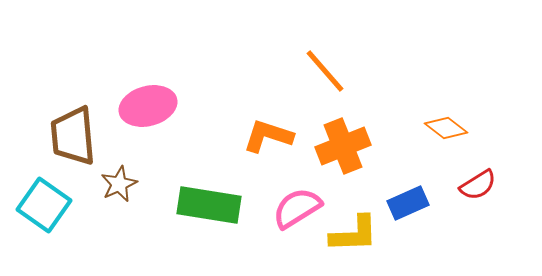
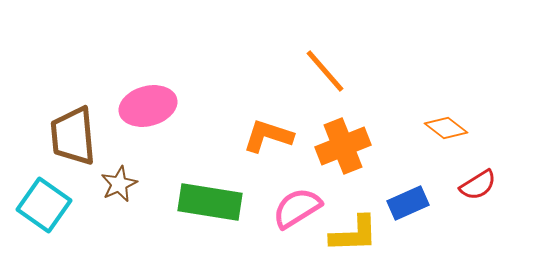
green rectangle: moved 1 px right, 3 px up
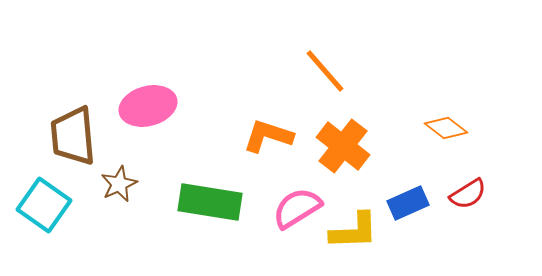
orange cross: rotated 30 degrees counterclockwise
red semicircle: moved 10 px left, 9 px down
yellow L-shape: moved 3 px up
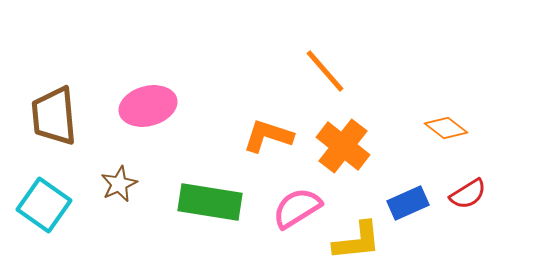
brown trapezoid: moved 19 px left, 20 px up
yellow L-shape: moved 3 px right, 10 px down; rotated 4 degrees counterclockwise
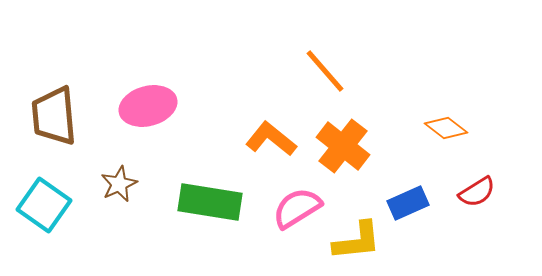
orange L-shape: moved 3 px right, 3 px down; rotated 21 degrees clockwise
red semicircle: moved 9 px right, 2 px up
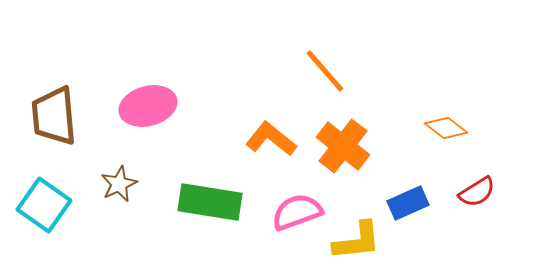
pink semicircle: moved 4 px down; rotated 12 degrees clockwise
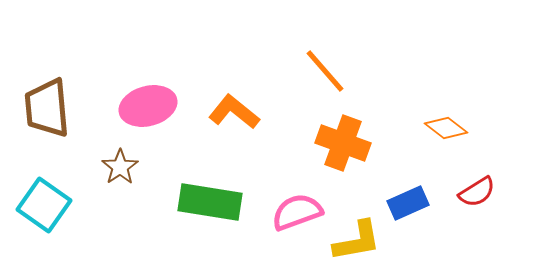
brown trapezoid: moved 7 px left, 8 px up
orange L-shape: moved 37 px left, 27 px up
orange cross: moved 3 px up; rotated 18 degrees counterclockwise
brown star: moved 1 px right, 17 px up; rotated 9 degrees counterclockwise
yellow L-shape: rotated 4 degrees counterclockwise
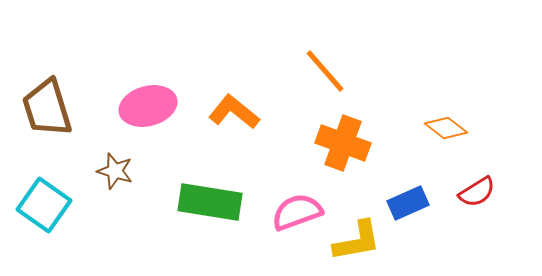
brown trapezoid: rotated 12 degrees counterclockwise
brown star: moved 5 px left, 4 px down; rotated 21 degrees counterclockwise
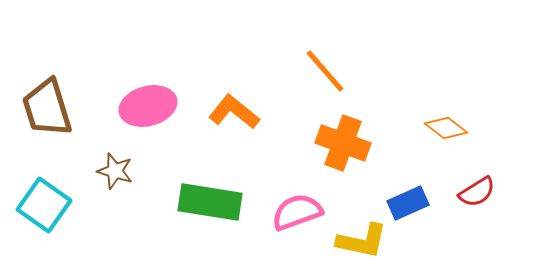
yellow L-shape: moved 5 px right; rotated 22 degrees clockwise
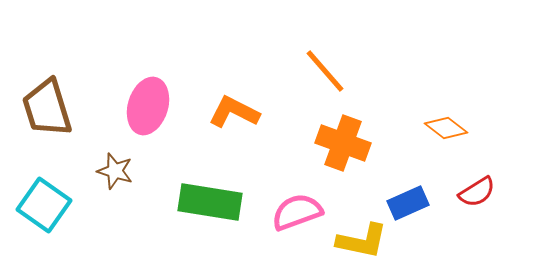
pink ellipse: rotated 58 degrees counterclockwise
orange L-shape: rotated 12 degrees counterclockwise
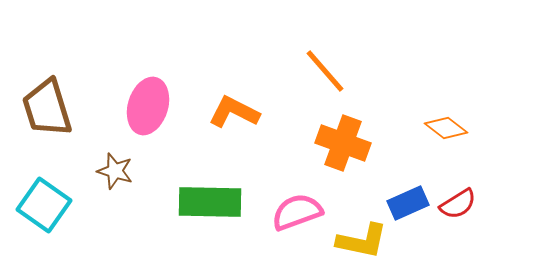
red semicircle: moved 19 px left, 12 px down
green rectangle: rotated 8 degrees counterclockwise
